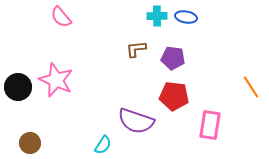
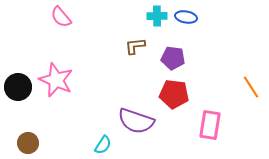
brown L-shape: moved 1 px left, 3 px up
red pentagon: moved 2 px up
brown circle: moved 2 px left
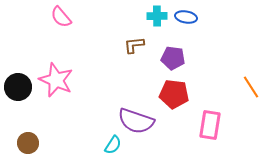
brown L-shape: moved 1 px left, 1 px up
cyan semicircle: moved 10 px right
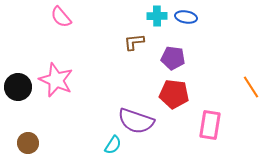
brown L-shape: moved 3 px up
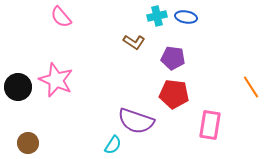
cyan cross: rotated 12 degrees counterclockwise
brown L-shape: rotated 140 degrees counterclockwise
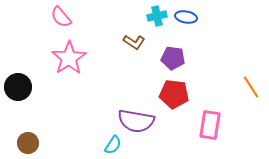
pink star: moved 13 px right, 22 px up; rotated 16 degrees clockwise
purple semicircle: rotated 9 degrees counterclockwise
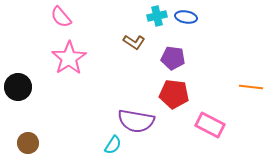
orange line: rotated 50 degrees counterclockwise
pink rectangle: rotated 72 degrees counterclockwise
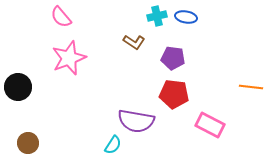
pink star: rotated 12 degrees clockwise
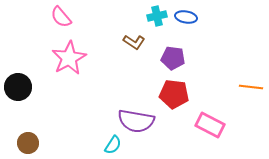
pink star: rotated 8 degrees counterclockwise
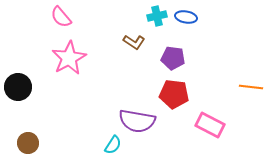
purple semicircle: moved 1 px right
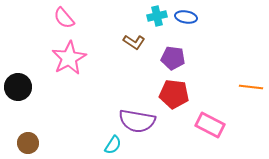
pink semicircle: moved 3 px right, 1 px down
